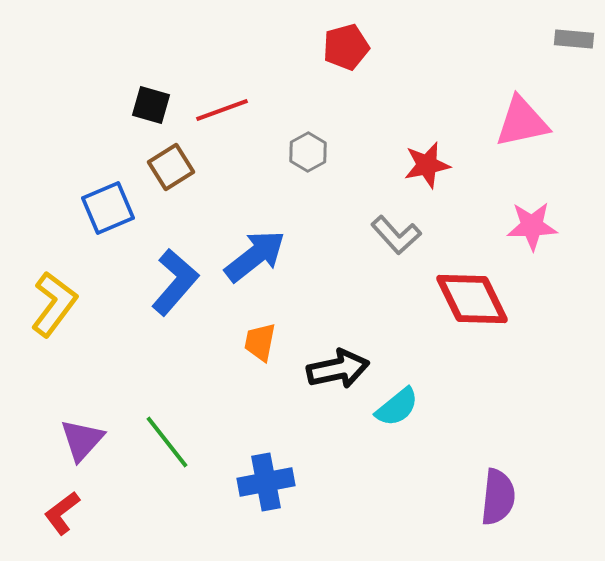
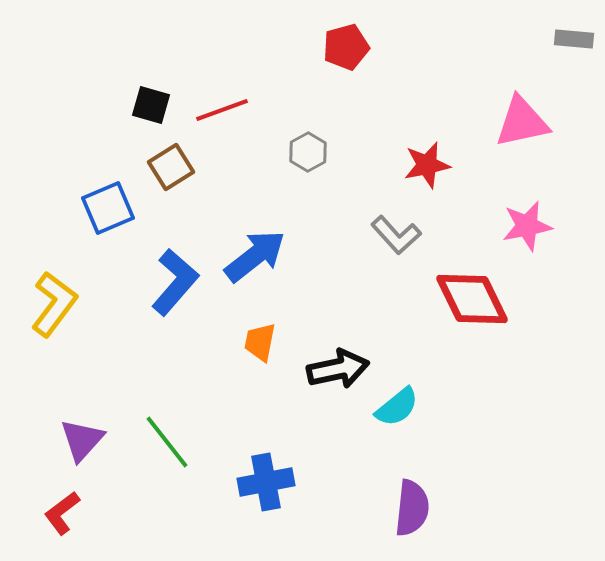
pink star: moved 5 px left; rotated 9 degrees counterclockwise
purple semicircle: moved 86 px left, 11 px down
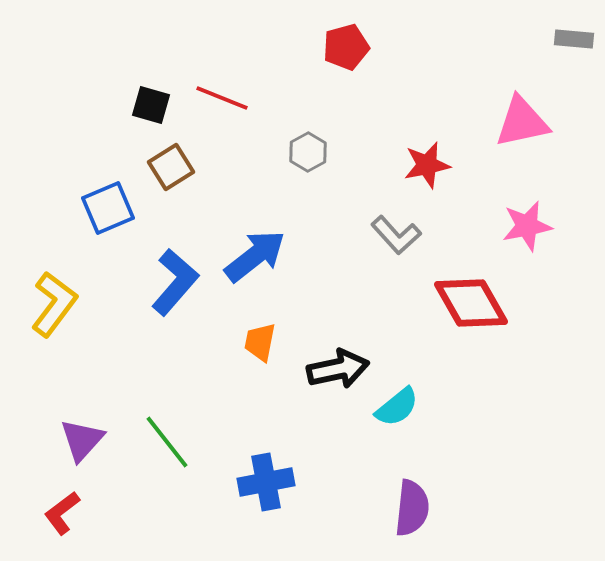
red line: moved 12 px up; rotated 42 degrees clockwise
red diamond: moved 1 px left, 4 px down; rotated 4 degrees counterclockwise
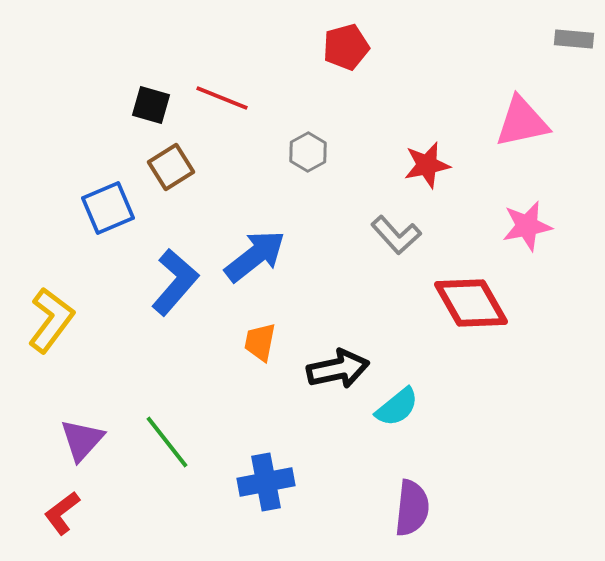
yellow L-shape: moved 3 px left, 16 px down
